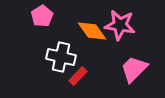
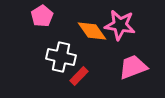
pink trapezoid: moved 1 px left, 2 px up; rotated 24 degrees clockwise
red rectangle: moved 1 px right
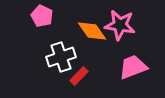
pink pentagon: rotated 15 degrees counterclockwise
white cross: rotated 32 degrees counterclockwise
